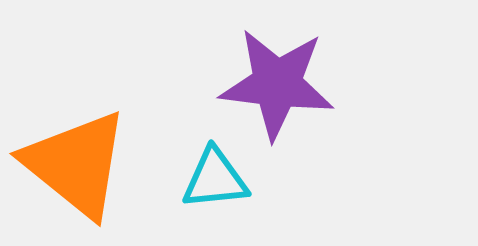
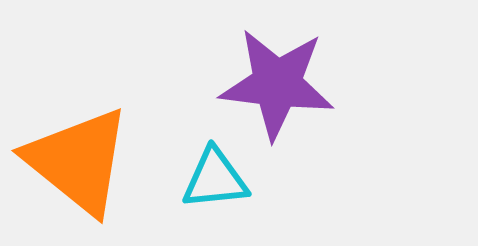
orange triangle: moved 2 px right, 3 px up
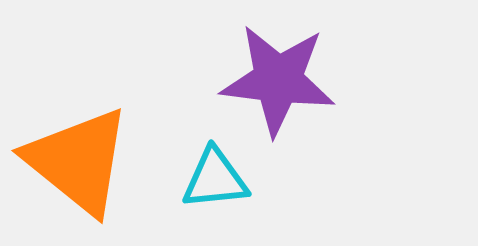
purple star: moved 1 px right, 4 px up
